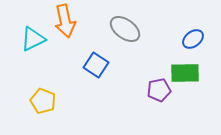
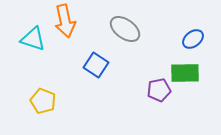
cyan triangle: rotated 44 degrees clockwise
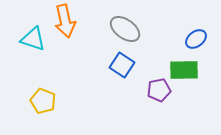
blue ellipse: moved 3 px right
blue square: moved 26 px right
green rectangle: moved 1 px left, 3 px up
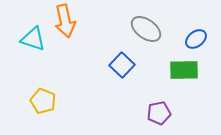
gray ellipse: moved 21 px right
blue square: rotated 10 degrees clockwise
purple pentagon: moved 23 px down
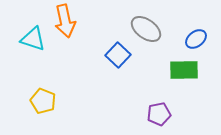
blue square: moved 4 px left, 10 px up
purple pentagon: moved 1 px down
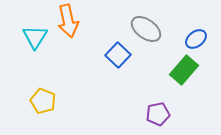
orange arrow: moved 3 px right
cyan triangle: moved 2 px right, 2 px up; rotated 44 degrees clockwise
green rectangle: rotated 48 degrees counterclockwise
purple pentagon: moved 1 px left
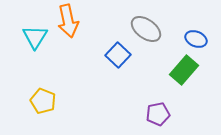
blue ellipse: rotated 60 degrees clockwise
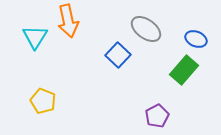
purple pentagon: moved 1 px left, 2 px down; rotated 15 degrees counterclockwise
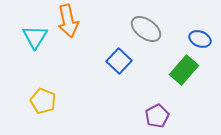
blue ellipse: moved 4 px right
blue square: moved 1 px right, 6 px down
